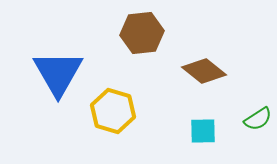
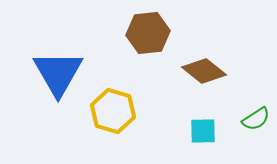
brown hexagon: moved 6 px right
green semicircle: moved 2 px left
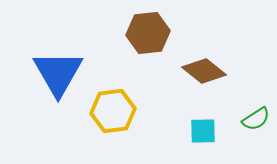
yellow hexagon: rotated 24 degrees counterclockwise
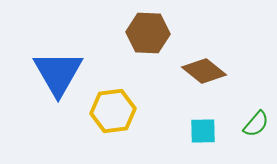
brown hexagon: rotated 9 degrees clockwise
green semicircle: moved 5 px down; rotated 16 degrees counterclockwise
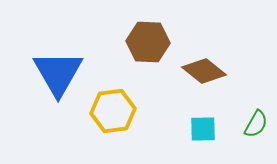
brown hexagon: moved 9 px down
green semicircle: rotated 12 degrees counterclockwise
cyan square: moved 2 px up
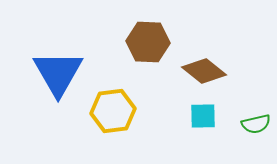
green semicircle: rotated 48 degrees clockwise
cyan square: moved 13 px up
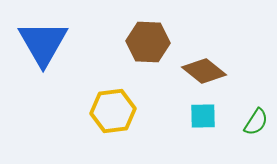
blue triangle: moved 15 px left, 30 px up
green semicircle: moved 2 px up; rotated 44 degrees counterclockwise
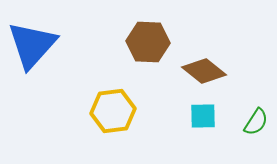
blue triangle: moved 11 px left, 2 px down; rotated 12 degrees clockwise
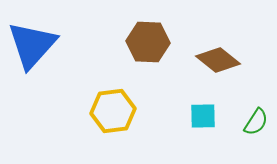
brown diamond: moved 14 px right, 11 px up
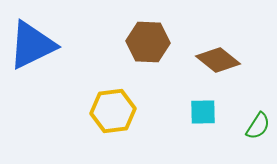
blue triangle: rotated 22 degrees clockwise
cyan square: moved 4 px up
green semicircle: moved 2 px right, 4 px down
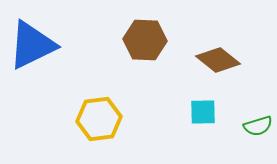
brown hexagon: moved 3 px left, 2 px up
yellow hexagon: moved 14 px left, 8 px down
green semicircle: rotated 40 degrees clockwise
